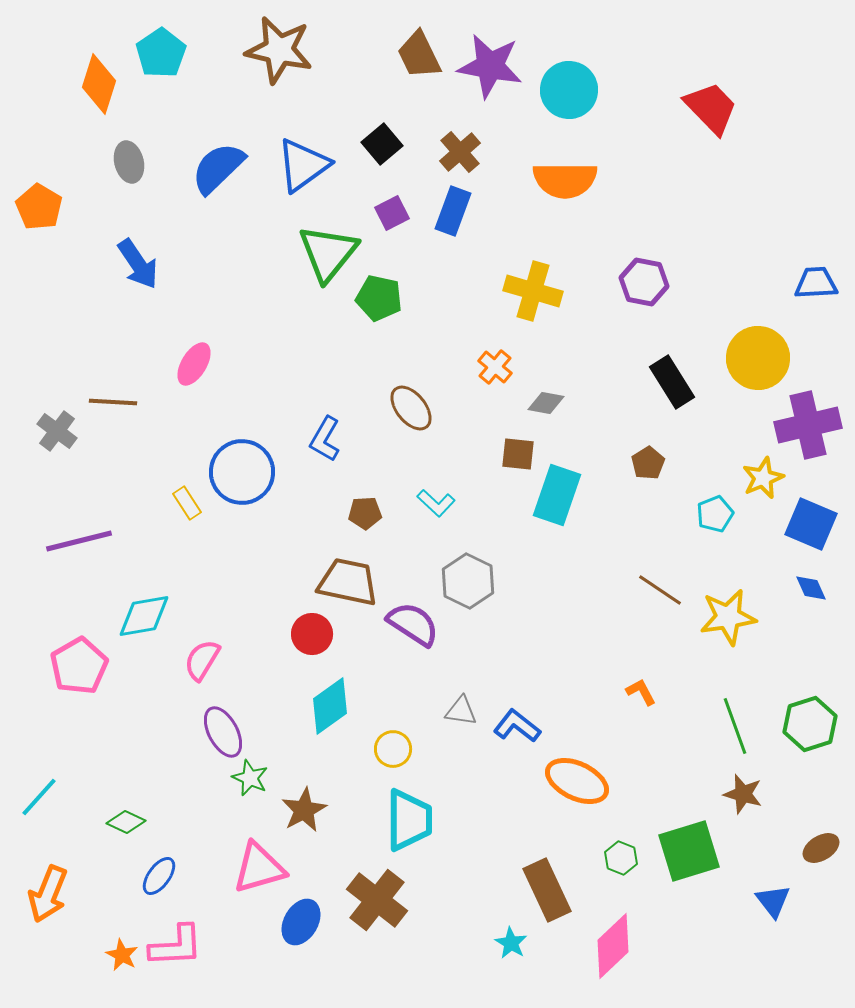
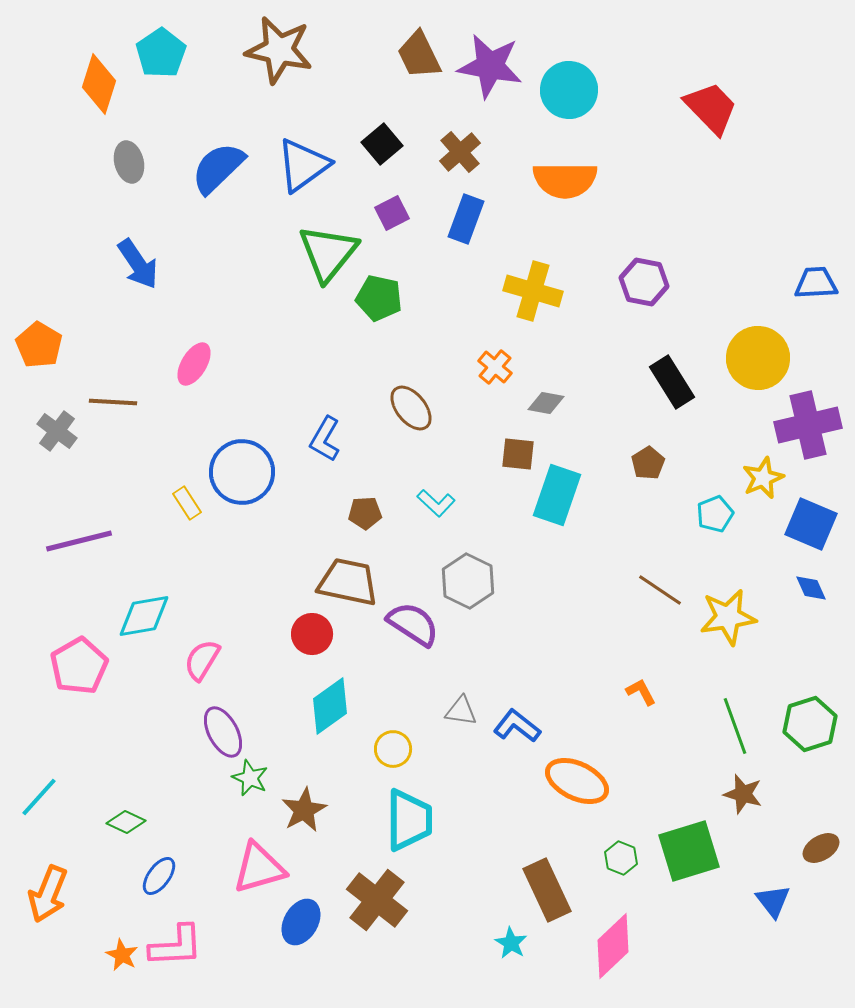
orange pentagon at (39, 207): moved 138 px down
blue rectangle at (453, 211): moved 13 px right, 8 px down
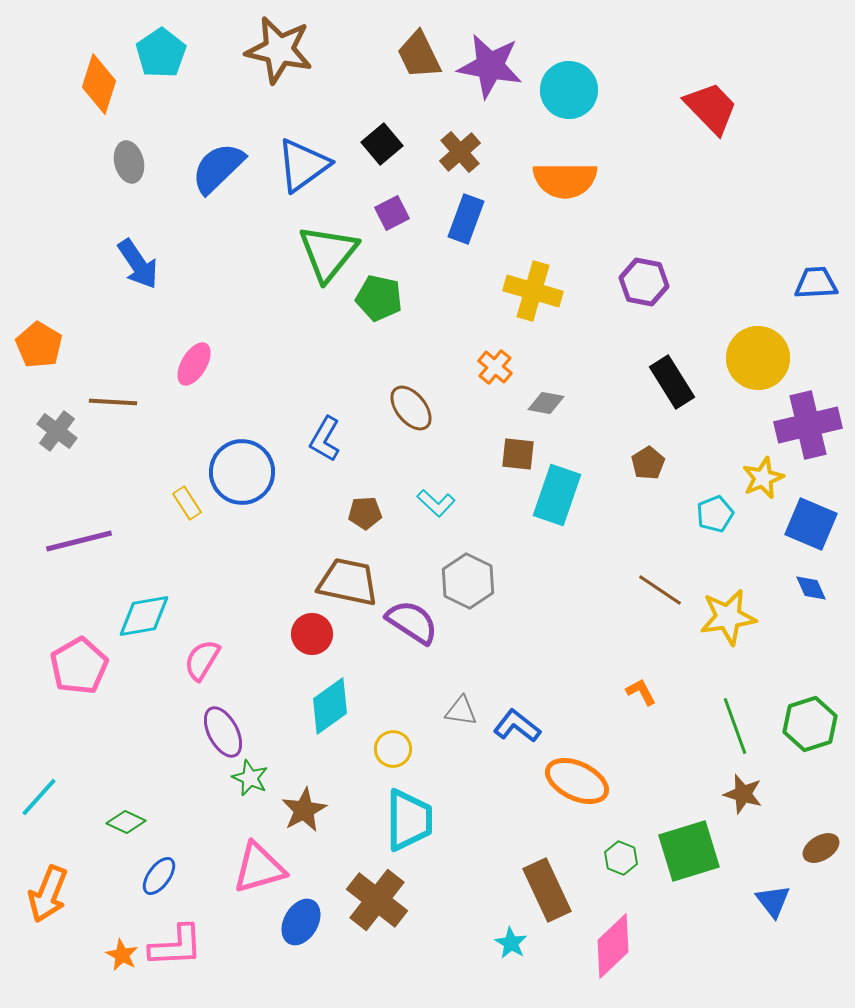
purple semicircle at (413, 624): moved 1 px left, 2 px up
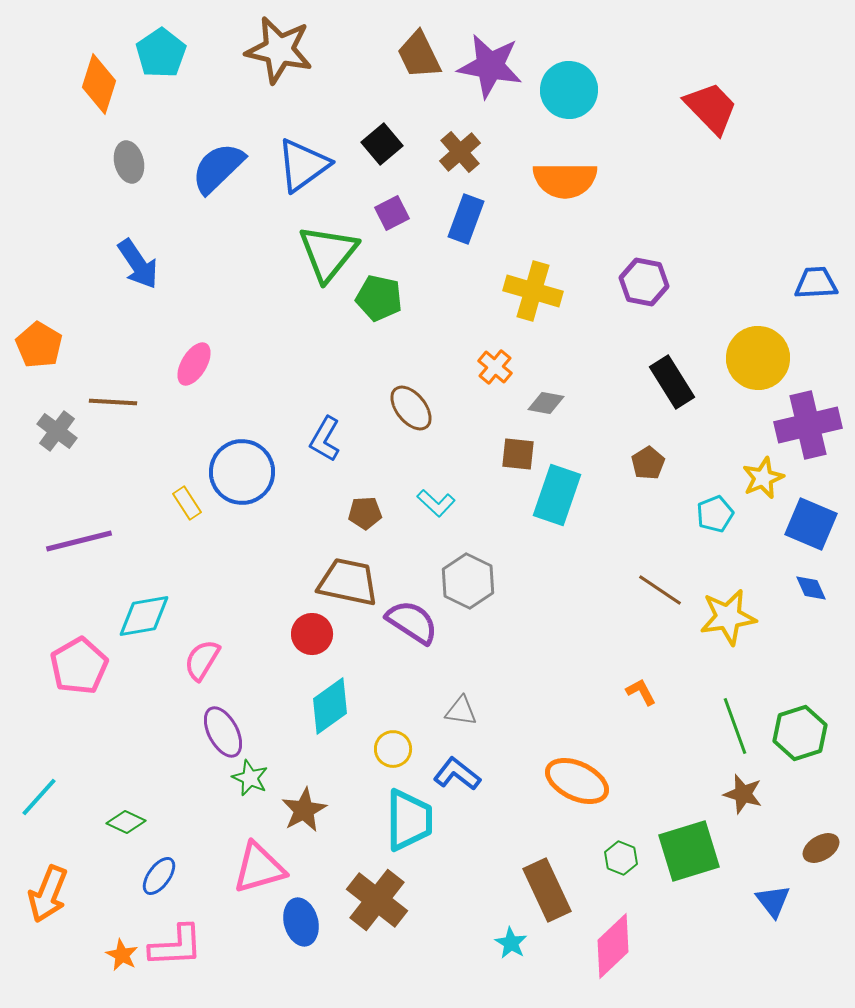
green hexagon at (810, 724): moved 10 px left, 9 px down
blue L-shape at (517, 726): moved 60 px left, 48 px down
blue ellipse at (301, 922): rotated 45 degrees counterclockwise
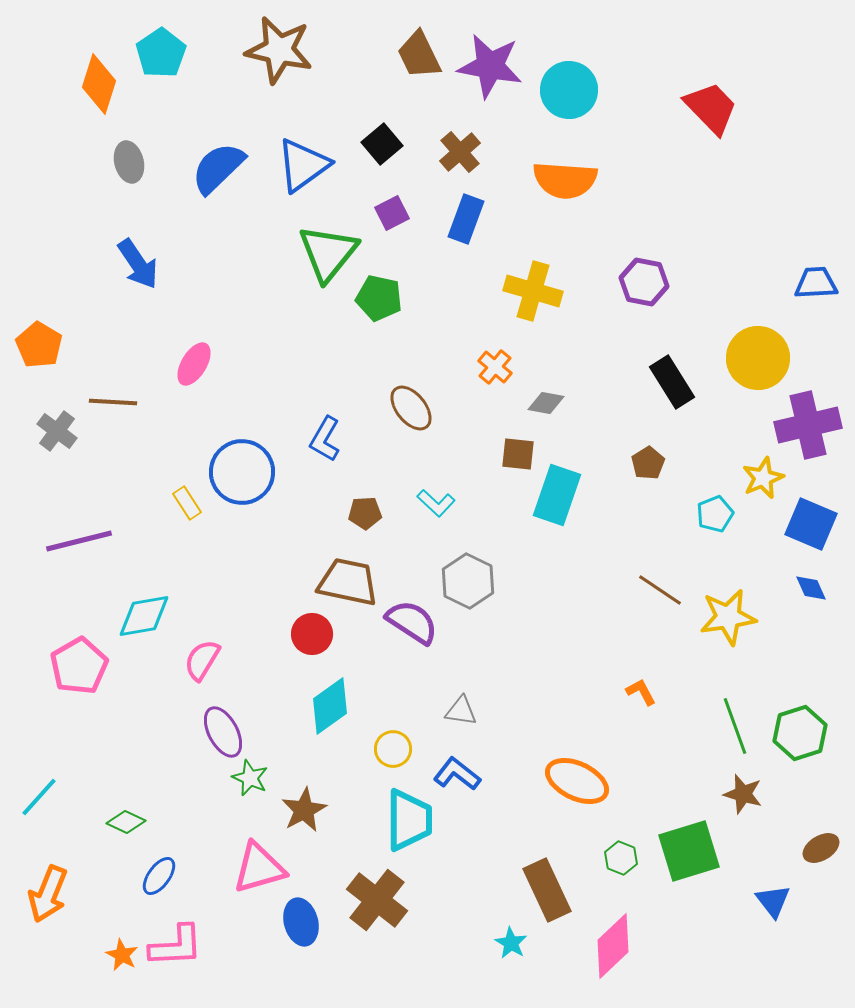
orange semicircle at (565, 180): rotated 4 degrees clockwise
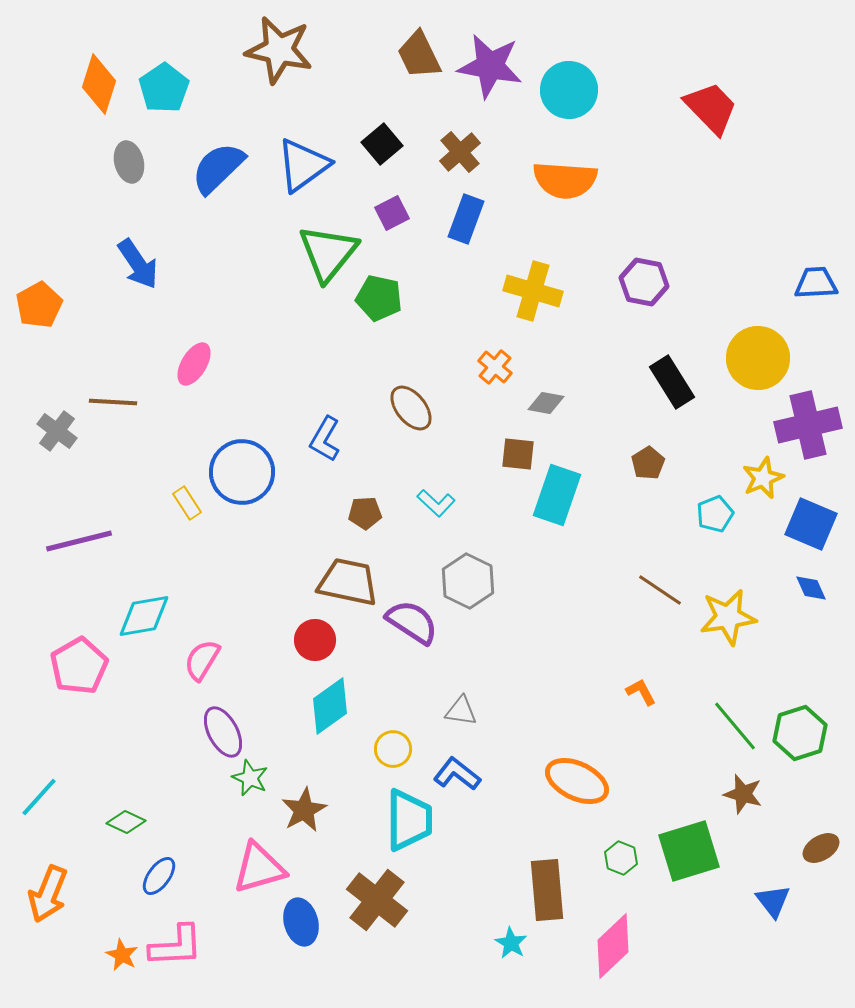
cyan pentagon at (161, 53): moved 3 px right, 35 px down
orange pentagon at (39, 345): moved 40 px up; rotated 12 degrees clockwise
red circle at (312, 634): moved 3 px right, 6 px down
green line at (735, 726): rotated 20 degrees counterclockwise
brown rectangle at (547, 890): rotated 20 degrees clockwise
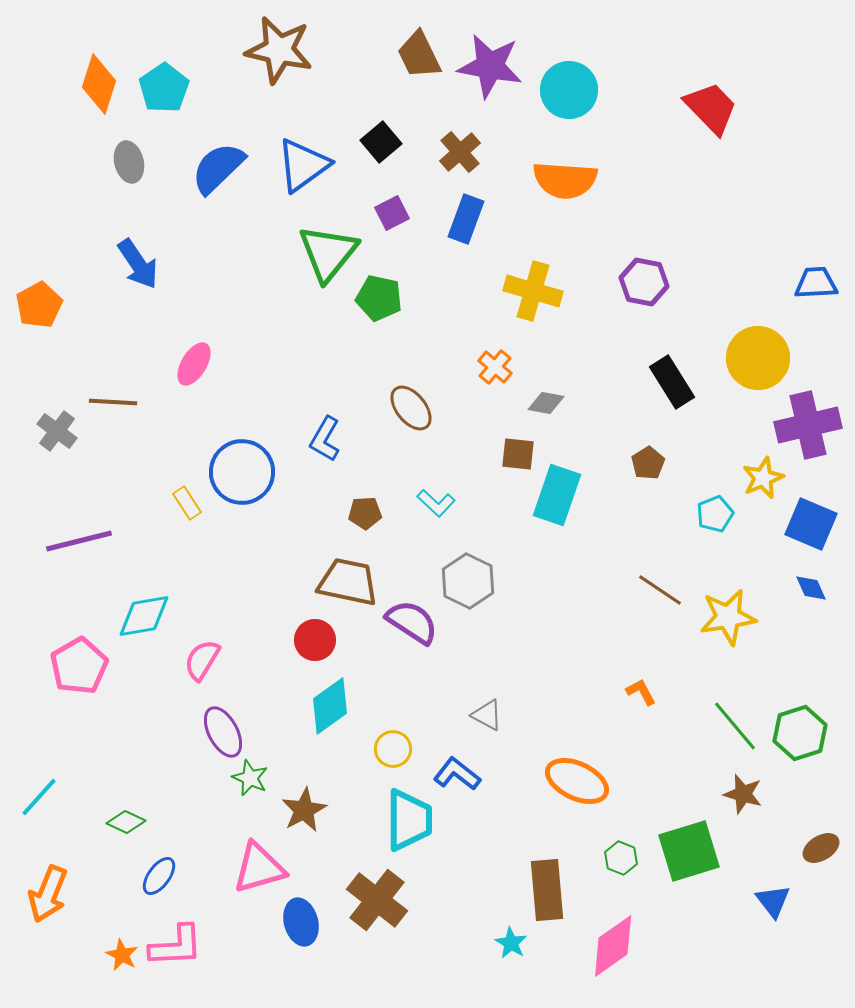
black square at (382, 144): moved 1 px left, 2 px up
gray triangle at (461, 711): moved 26 px right, 4 px down; rotated 20 degrees clockwise
pink diamond at (613, 946): rotated 8 degrees clockwise
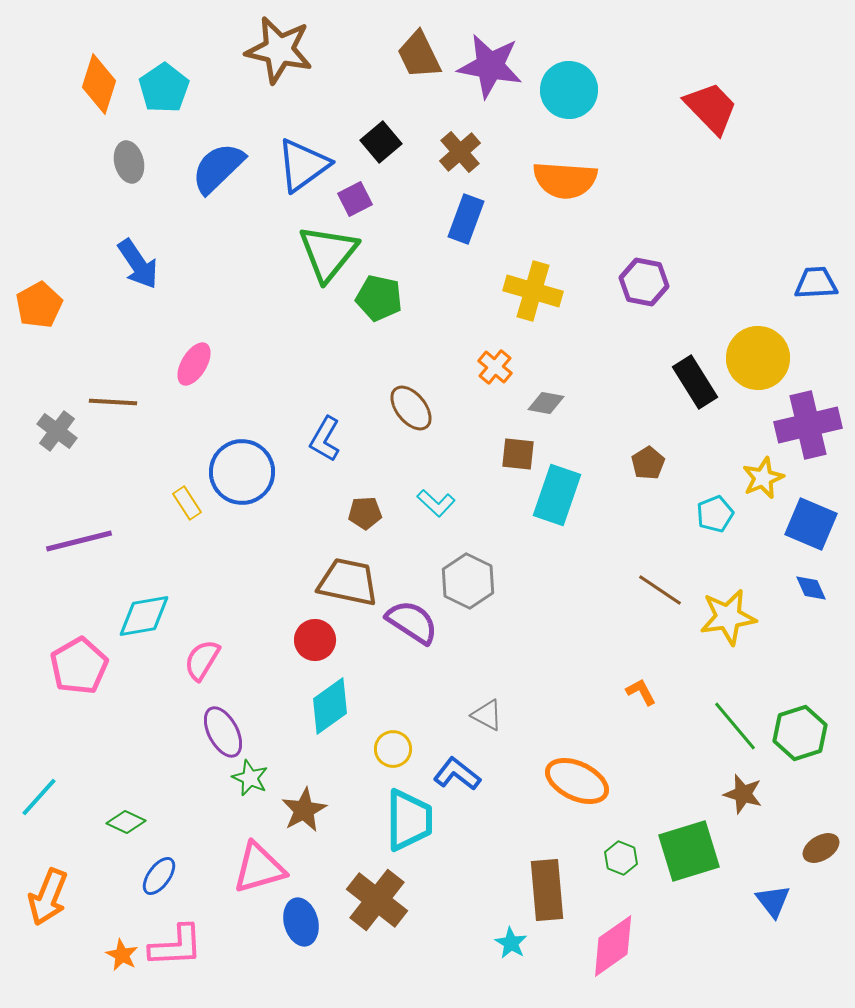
purple square at (392, 213): moved 37 px left, 14 px up
black rectangle at (672, 382): moved 23 px right
orange arrow at (48, 894): moved 3 px down
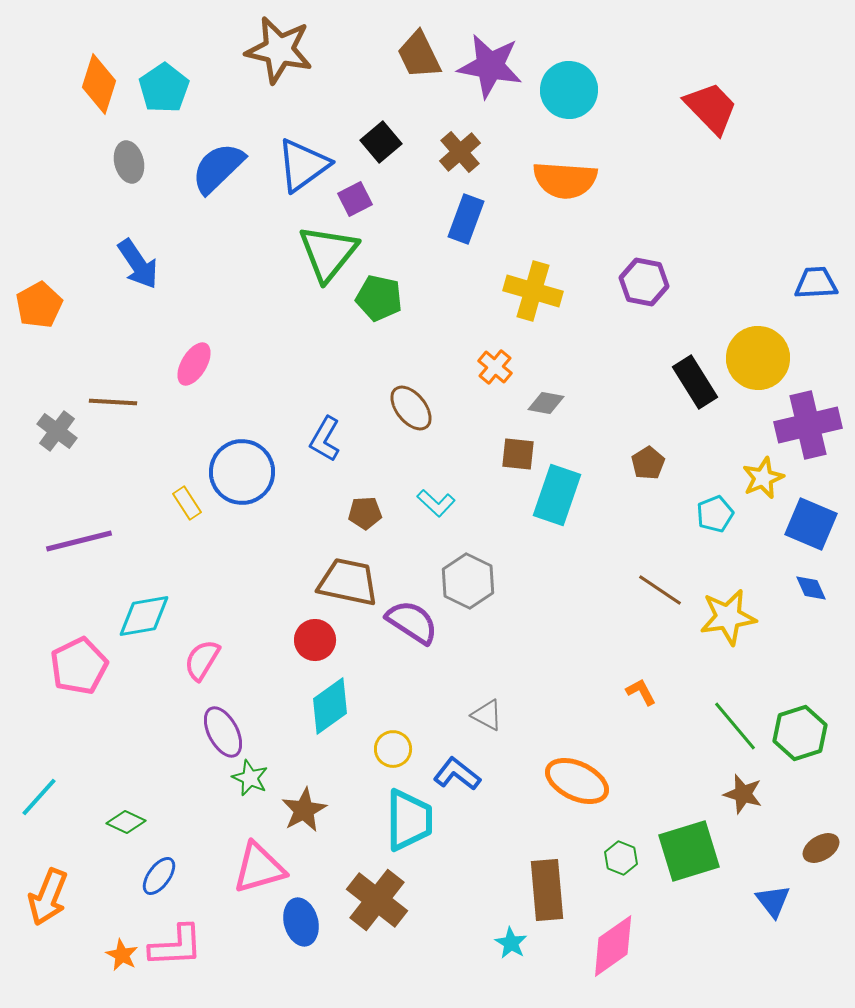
pink pentagon at (79, 666): rotated 4 degrees clockwise
